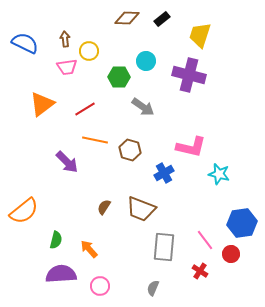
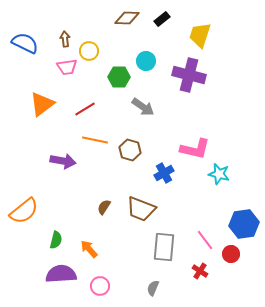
pink L-shape: moved 4 px right, 2 px down
purple arrow: moved 4 px left, 1 px up; rotated 35 degrees counterclockwise
blue hexagon: moved 2 px right, 1 px down
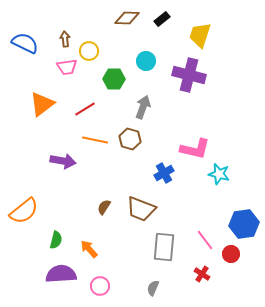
green hexagon: moved 5 px left, 2 px down
gray arrow: rotated 105 degrees counterclockwise
brown hexagon: moved 11 px up
red cross: moved 2 px right, 3 px down
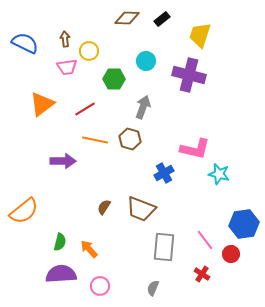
purple arrow: rotated 10 degrees counterclockwise
green semicircle: moved 4 px right, 2 px down
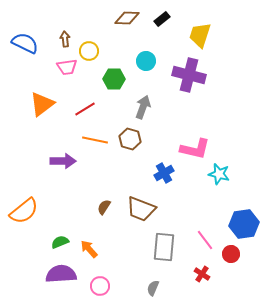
green semicircle: rotated 126 degrees counterclockwise
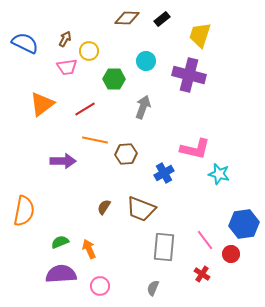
brown arrow: rotated 35 degrees clockwise
brown hexagon: moved 4 px left, 15 px down; rotated 20 degrees counterclockwise
orange semicircle: rotated 40 degrees counterclockwise
orange arrow: rotated 18 degrees clockwise
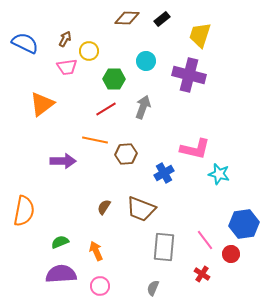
red line: moved 21 px right
orange arrow: moved 7 px right, 2 px down
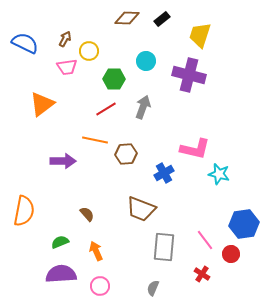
brown semicircle: moved 17 px left, 7 px down; rotated 105 degrees clockwise
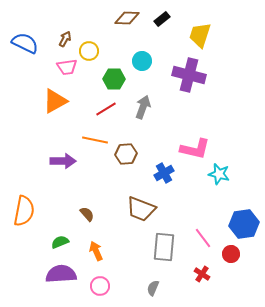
cyan circle: moved 4 px left
orange triangle: moved 13 px right, 3 px up; rotated 8 degrees clockwise
pink line: moved 2 px left, 2 px up
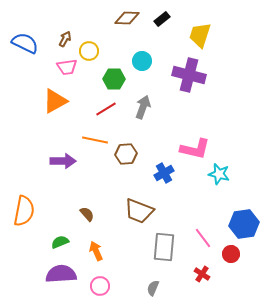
brown trapezoid: moved 2 px left, 2 px down
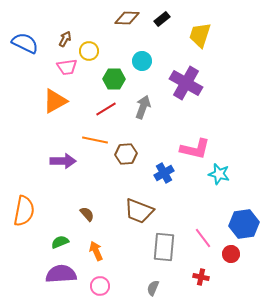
purple cross: moved 3 px left, 8 px down; rotated 16 degrees clockwise
red cross: moved 1 px left, 3 px down; rotated 21 degrees counterclockwise
